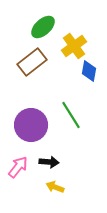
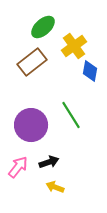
blue diamond: moved 1 px right
black arrow: rotated 24 degrees counterclockwise
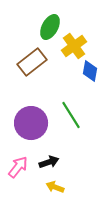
green ellipse: moved 7 px right; rotated 20 degrees counterclockwise
purple circle: moved 2 px up
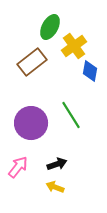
black arrow: moved 8 px right, 2 px down
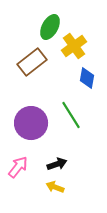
blue diamond: moved 3 px left, 7 px down
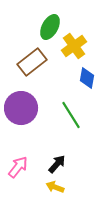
purple circle: moved 10 px left, 15 px up
black arrow: rotated 30 degrees counterclockwise
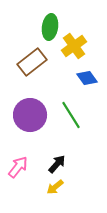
green ellipse: rotated 20 degrees counterclockwise
blue diamond: rotated 45 degrees counterclockwise
purple circle: moved 9 px right, 7 px down
yellow arrow: rotated 60 degrees counterclockwise
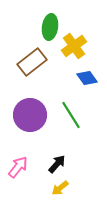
yellow arrow: moved 5 px right, 1 px down
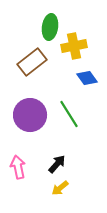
yellow cross: rotated 25 degrees clockwise
green line: moved 2 px left, 1 px up
pink arrow: rotated 50 degrees counterclockwise
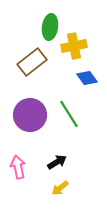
black arrow: moved 2 px up; rotated 18 degrees clockwise
